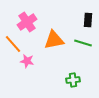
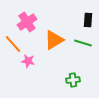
orange triangle: rotated 20 degrees counterclockwise
pink star: moved 1 px right
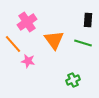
orange triangle: rotated 35 degrees counterclockwise
green cross: rotated 16 degrees counterclockwise
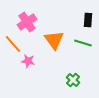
green cross: rotated 24 degrees counterclockwise
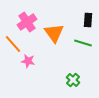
orange triangle: moved 7 px up
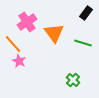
black rectangle: moved 2 px left, 7 px up; rotated 32 degrees clockwise
pink star: moved 9 px left; rotated 16 degrees clockwise
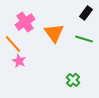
pink cross: moved 2 px left
green line: moved 1 px right, 4 px up
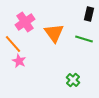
black rectangle: moved 3 px right, 1 px down; rotated 24 degrees counterclockwise
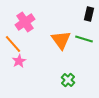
orange triangle: moved 7 px right, 7 px down
pink star: rotated 16 degrees clockwise
green cross: moved 5 px left
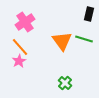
orange triangle: moved 1 px right, 1 px down
orange line: moved 7 px right, 3 px down
green cross: moved 3 px left, 3 px down
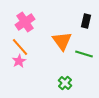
black rectangle: moved 3 px left, 7 px down
green line: moved 15 px down
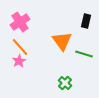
pink cross: moved 5 px left
